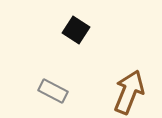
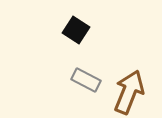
gray rectangle: moved 33 px right, 11 px up
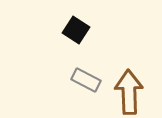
brown arrow: rotated 24 degrees counterclockwise
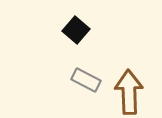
black square: rotated 8 degrees clockwise
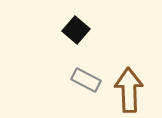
brown arrow: moved 2 px up
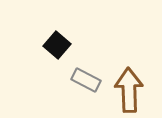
black square: moved 19 px left, 15 px down
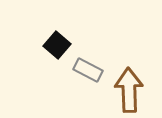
gray rectangle: moved 2 px right, 10 px up
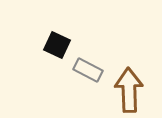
black square: rotated 16 degrees counterclockwise
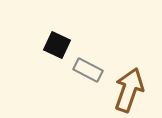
brown arrow: rotated 21 degrees clockwise
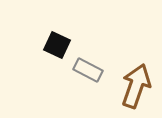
brown arrow: moved 7 px right, 4 px up
